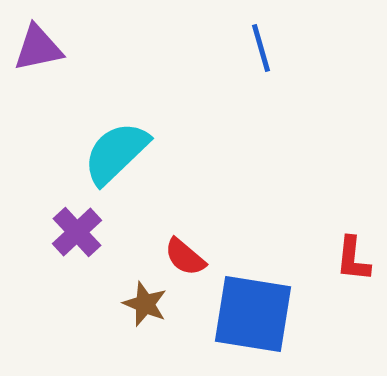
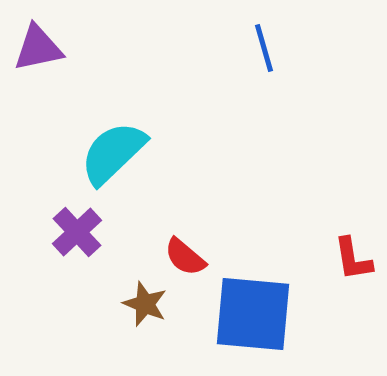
blue line: moved 3 px right
cyan semicircle: moved 3 px left
red L-shape: rotated 15 degrees counterclockwise
blue square: rotated 4 degrees counterclockwise
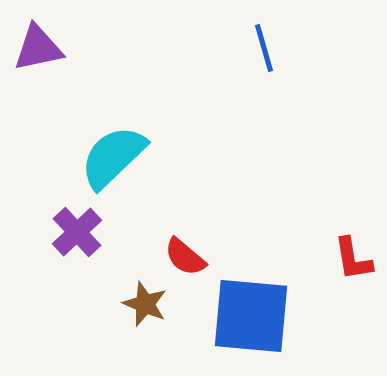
cyan semicircle: moved 4 px down
blue square: moved 2 px left, 2 px down
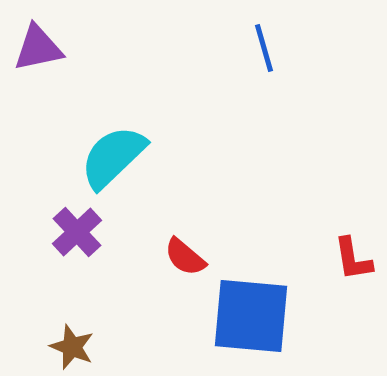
brown star: moved 73 px left, 43 px down
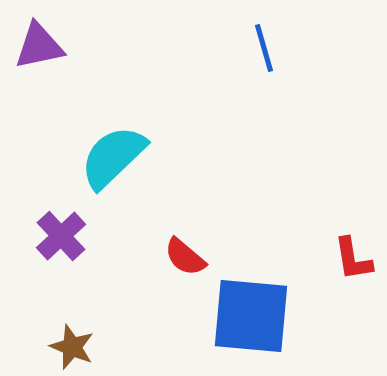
purple triangle: moved 1 px right, 2 px up
purple cross: moved 16 px left, 4 px down
